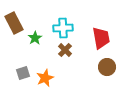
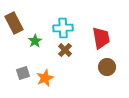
green star: moved 3 px down
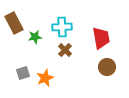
cyan cross: moved 1 px left, 1 px up
green star: moved 4 px up; rotated 24 degrees clockwise
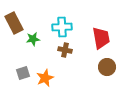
green star: moved 2 px left, 2 px down
brown cross: rotated 32 degrees counterclockwise
